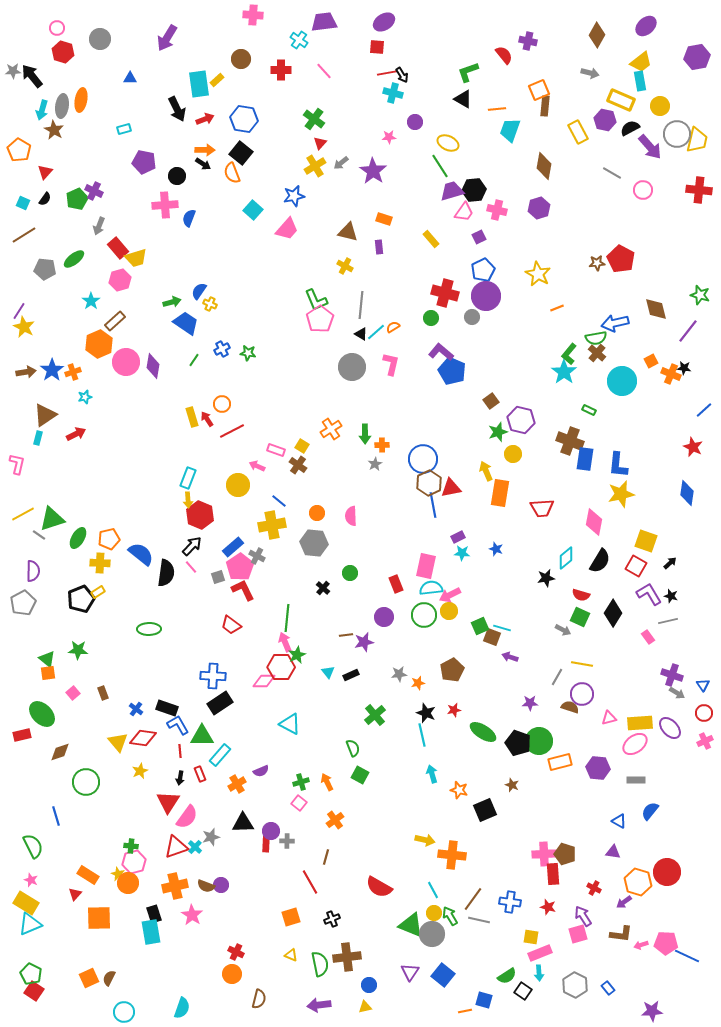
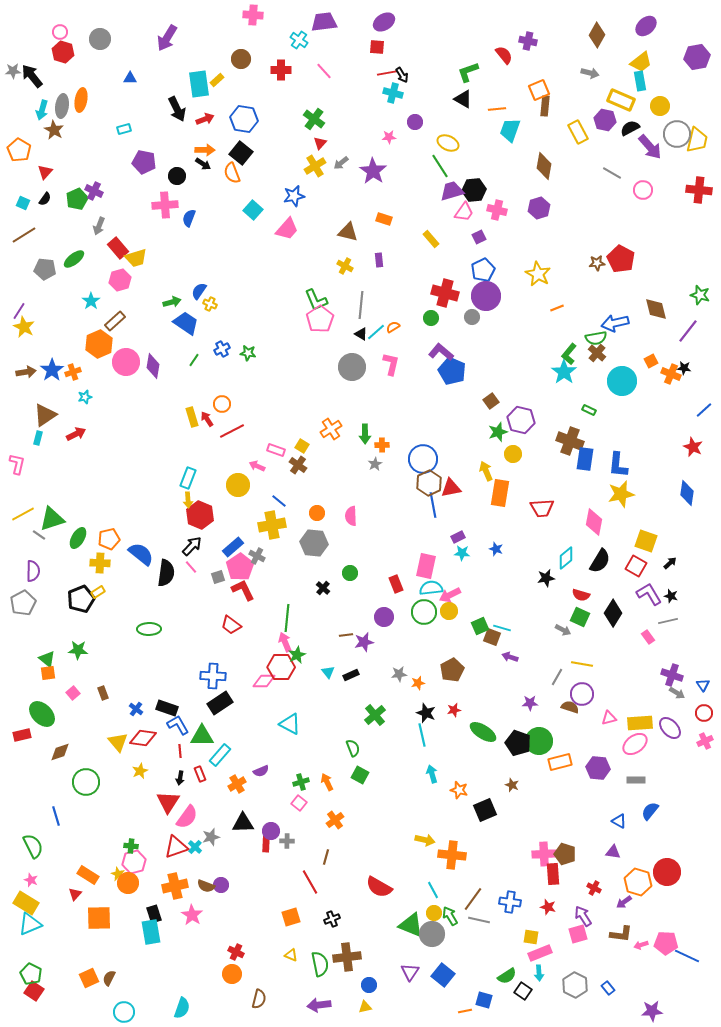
pink circle at (57, 28): moved 3 px right, 4 px down
purple rectangle at (379, 247): moved 13 px down
green circle at (424, 615): moved 3 px up
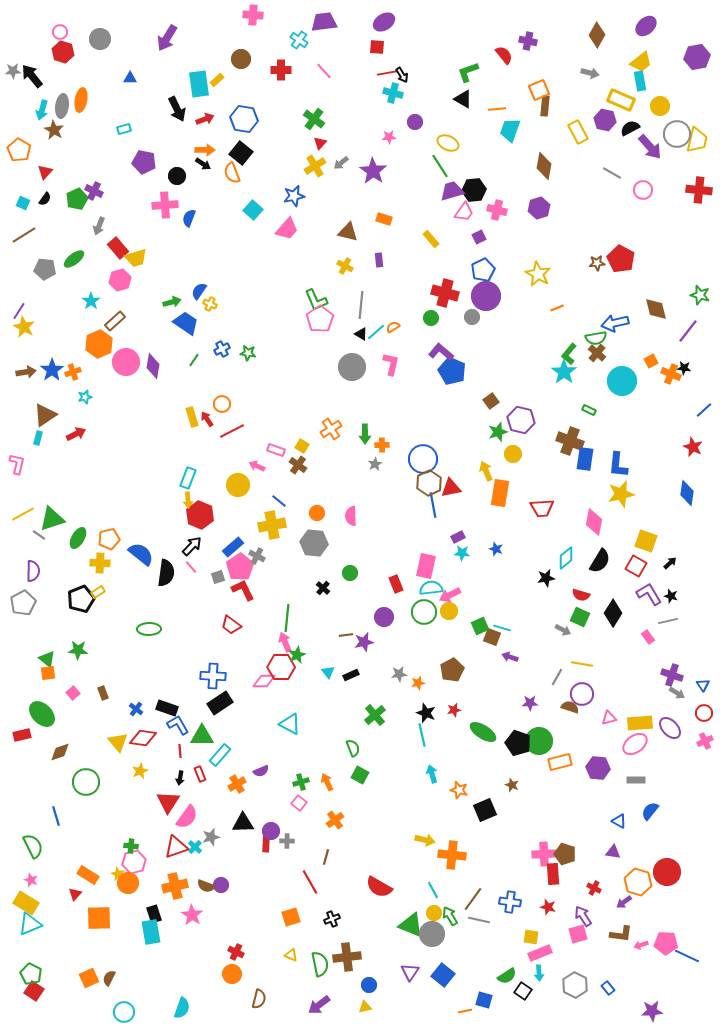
purple arrow at (319, 1005): rotated 30 degrees counterclockwise
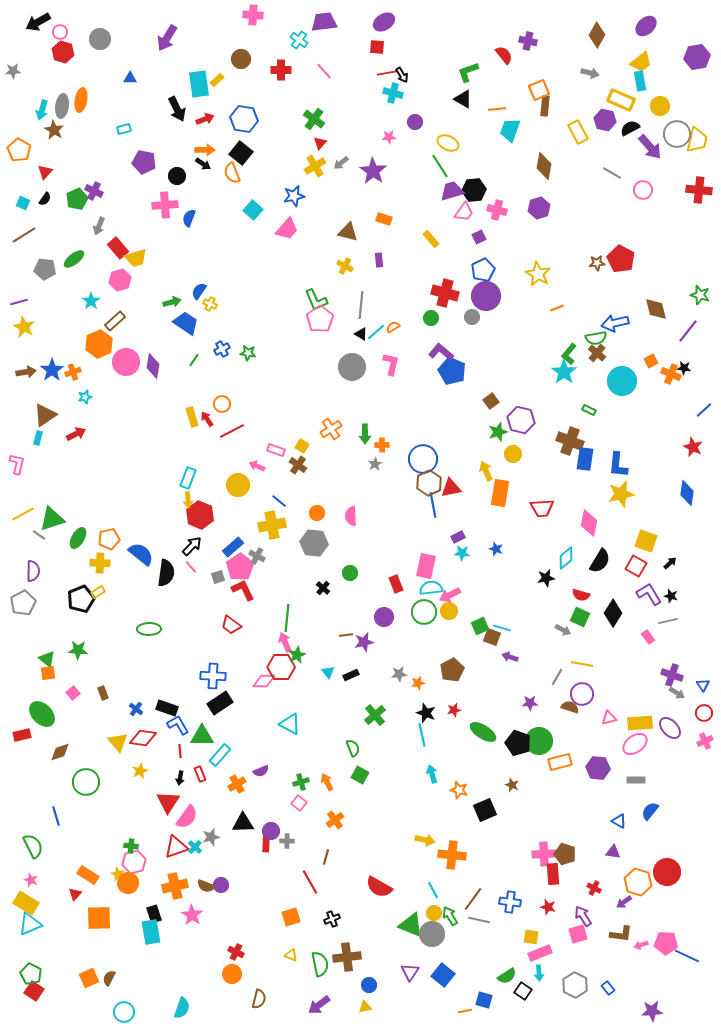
black arrow at (32, 76): moved 6 px right, 54 px up; rotated 80 degrees counterclockwise
purple line at (19, 311): moved 9 px up; rotated 42 degrees clockwise
pink diamond at (594, 522): moved 5 px left, 1 px down
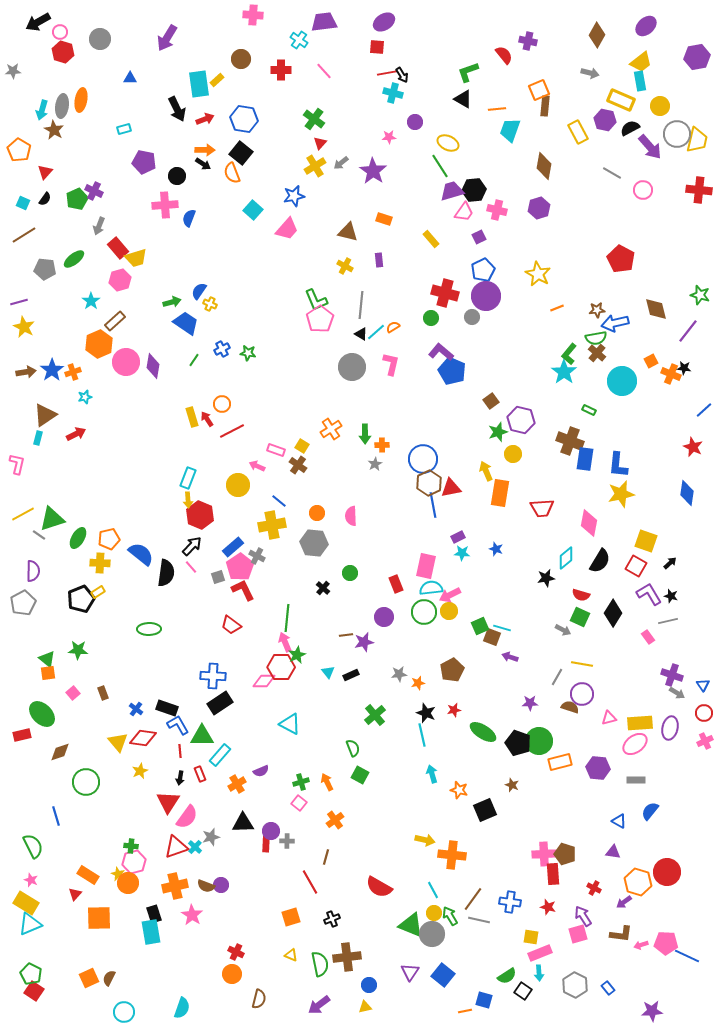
brown star at (597, 263): moved 47 px down
purple ellipse at (670, 728): rotated 55 degrees clockwise
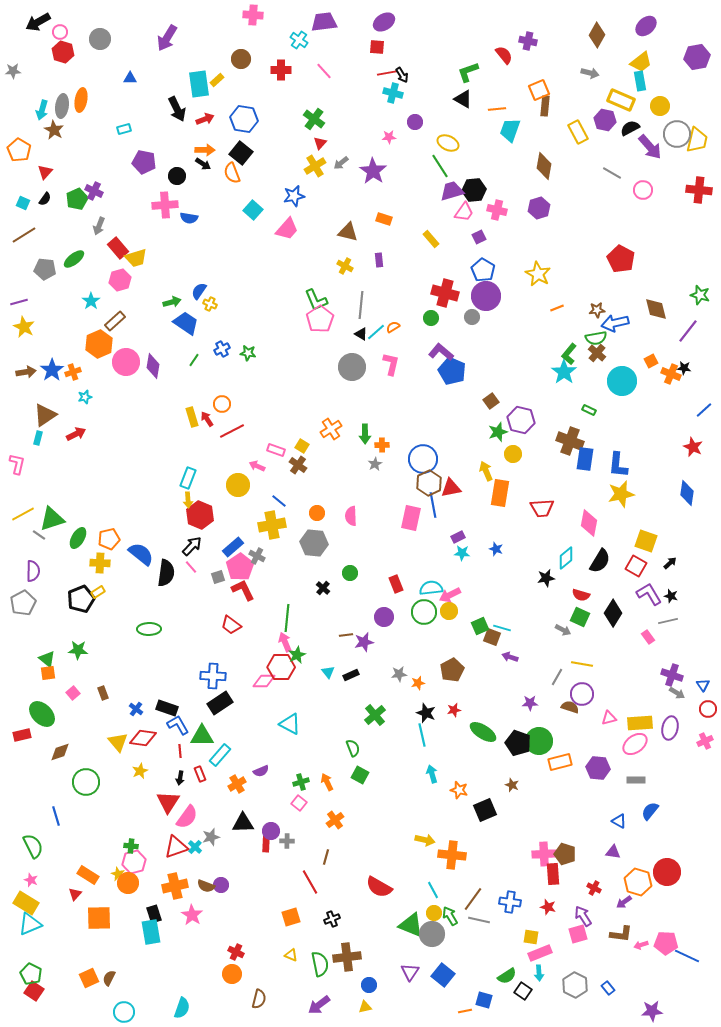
blue semicircle at (189, 218): rotated 102 degrees counterclockwise
blue pentagon at (483, 270): rotated 15 degrees counterclockwise
pink rectangle at (426, 566): moved 15 px left, 48 px up
red circle at (704, 713): moved 4 px right, 4 px up
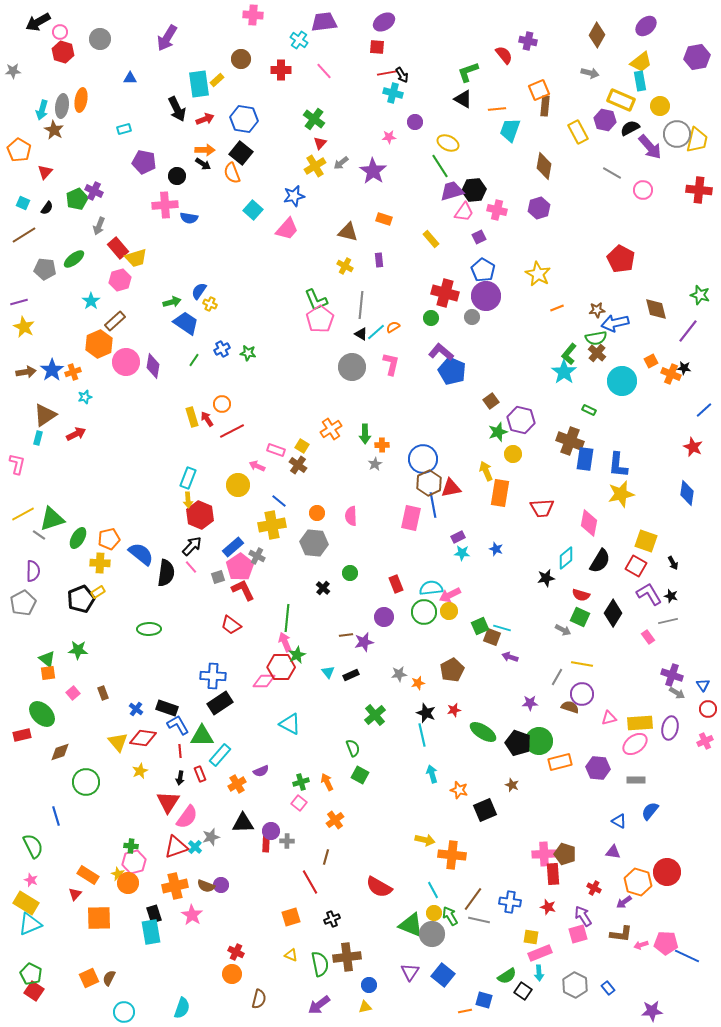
black semicircle at (45, 199): moved 2 px right, 9 px down
black arrow at (670, 563): moved 3 px right; rotated 104 degrees clockwise
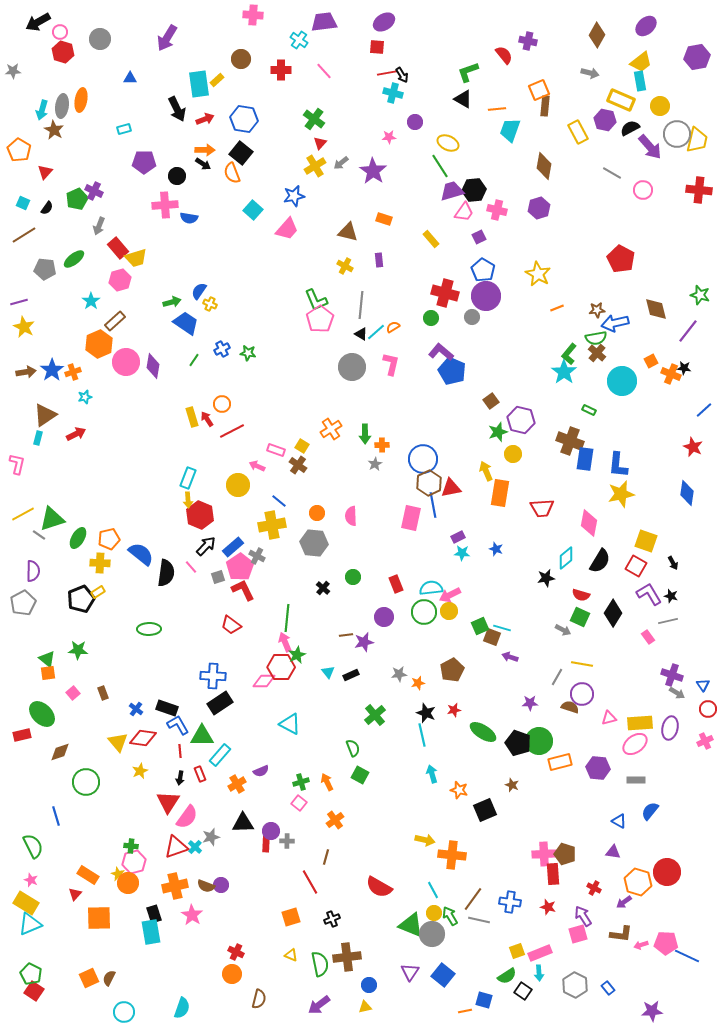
purple pentagon at (144, 162): rotated 10 degrees counterclockwise
black arrow at (192, 546): moved 14 px right
green circle at (350, 573): moved 3 px right, 4 px down
yellow square at (531, 937): moved 14 px left, 14 px down; rotated 28 degrees counterclockwise
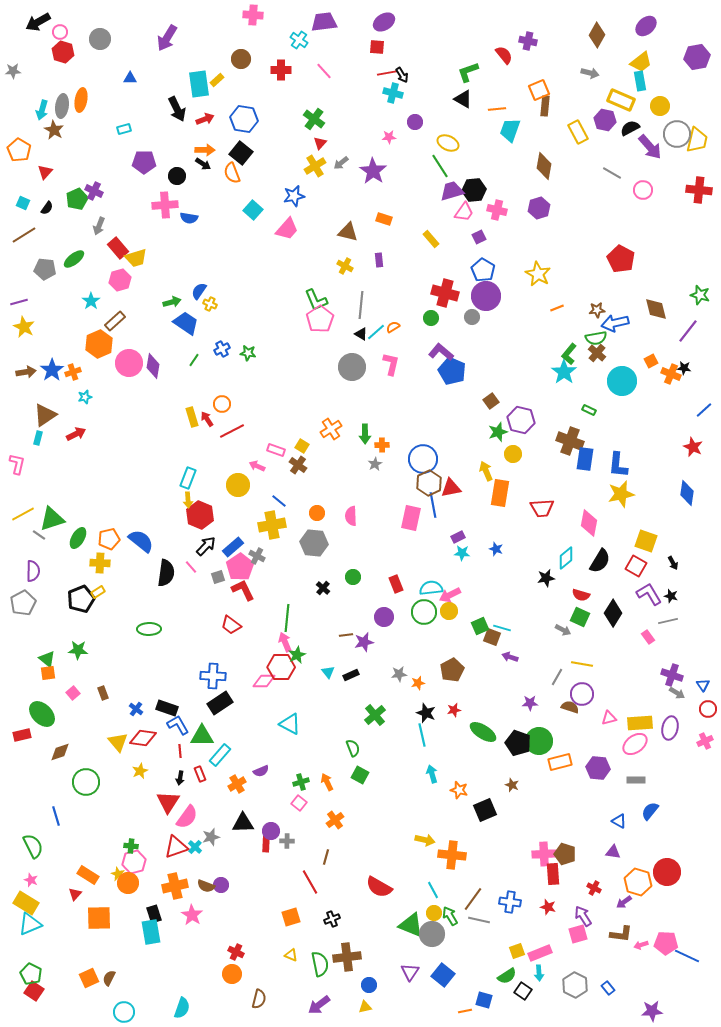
pink circle at (126, 362): moved 3 px right, 1 px down
blue semicircle at (141, 554): moved 13 px up
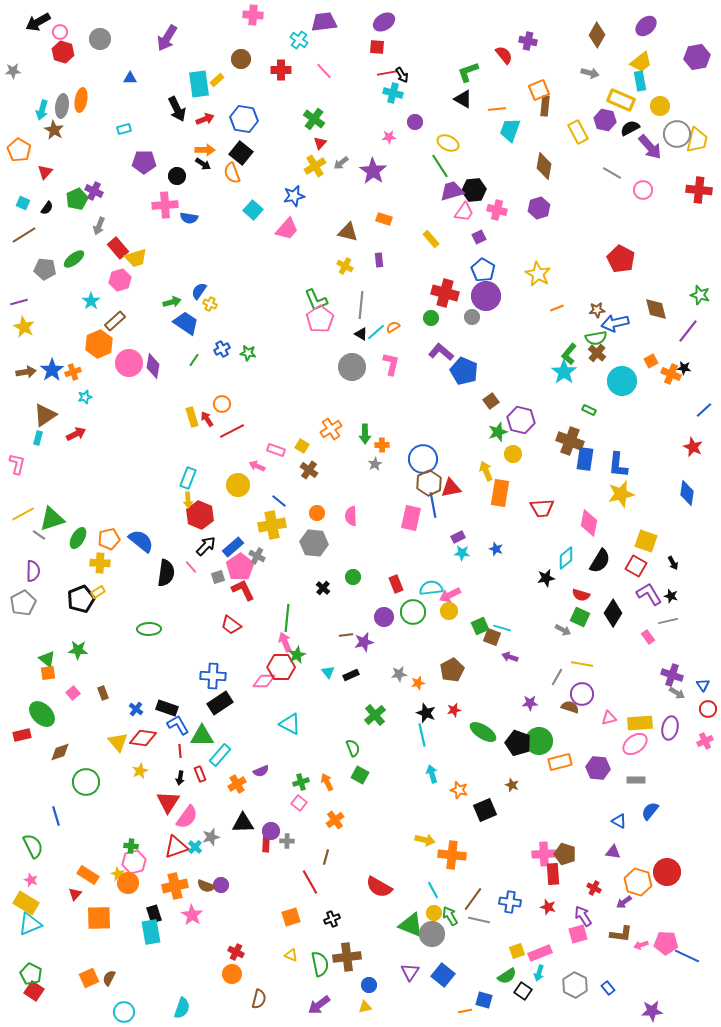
blue pentagon at (452, 371): moved 12 px right
brown cross at (298, 465): moved 11 px right, 5 px down
green circle at (424, 612): moved 11 px left
cyan arrow at (539, 973): rotated 21 degrees clockwise
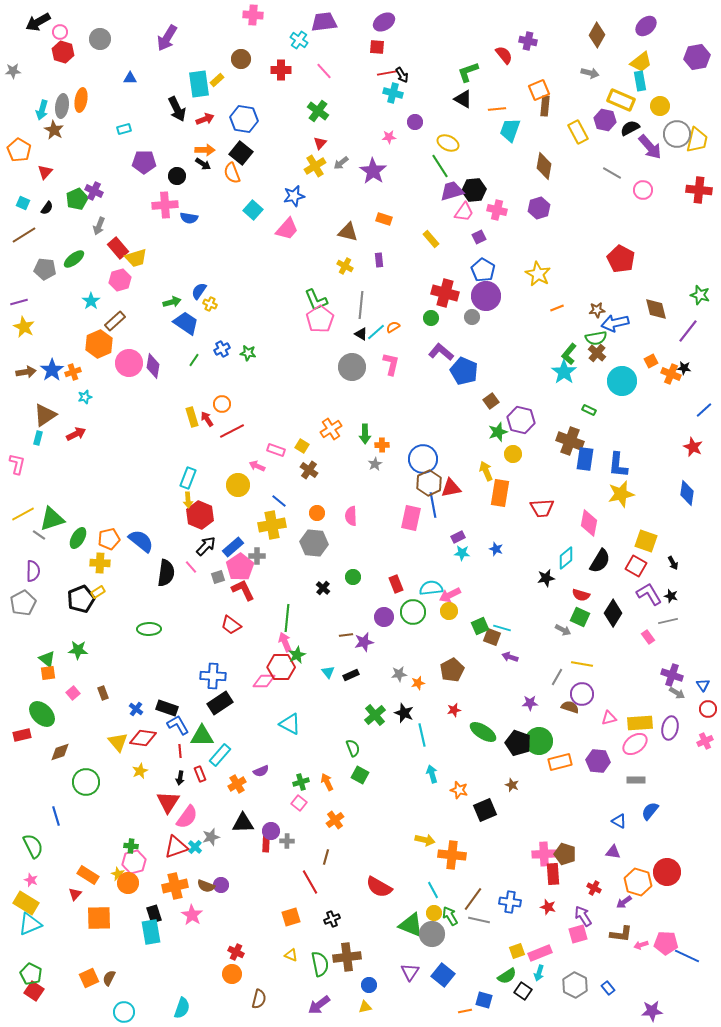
green cross at (314, 119): moved 4 px right, 8 px up
gray cross at (257, 556): rotated 28 degrees counterclockwise
black star at (426, 713): moved 22 px left
purple hexagon at (598, 768): moved 7 px up
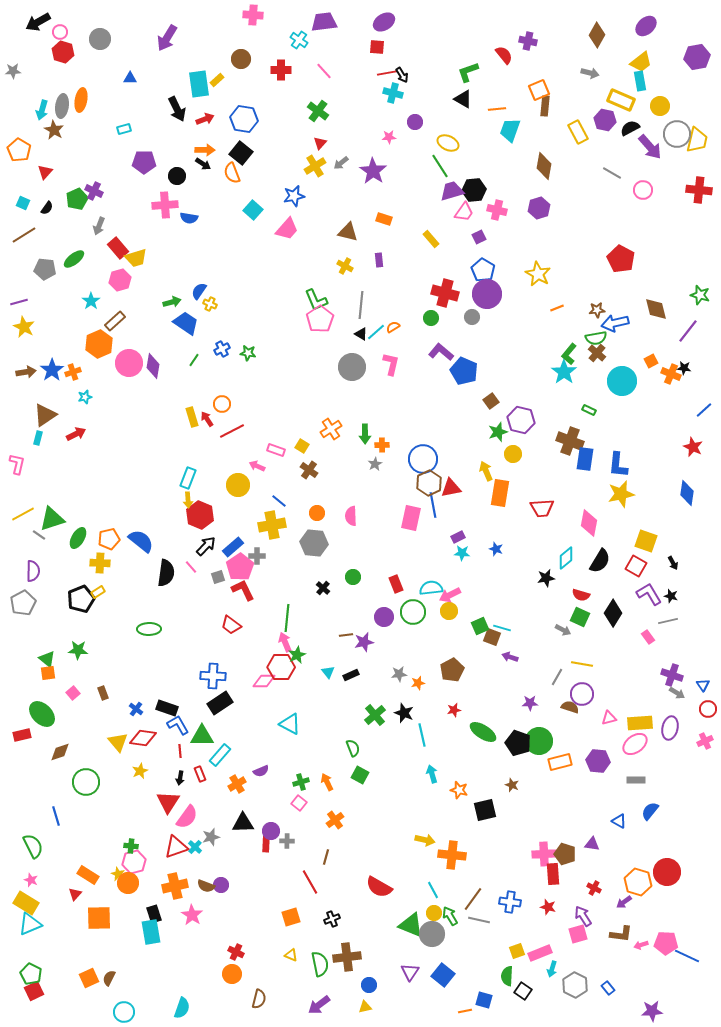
purple circle at (486, 296): moved 1 px right, 2 px up
black square at (485, 810): rotated 10 degrees clockwise
purple triangle at (613, 852): moved 21 px left, 8 px up
cyan arrow at (539, 973): moved 13 px right, 4 px up
green semicircle at (507, 976): rotated 126 degrees clockwise
red square at (34, 991): rotated 30 degrees clockwise
